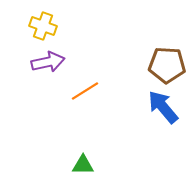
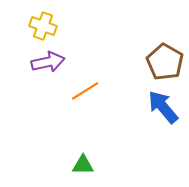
brown pentagon: moved 2 px left, 3 px up; rotated 27 degrees clockwise
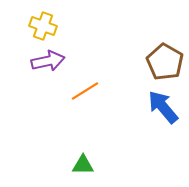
purple arrow: moved 1 px up
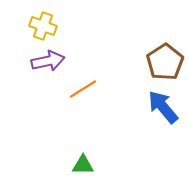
brown pentagon: rotated 9 degrees clockwise
orange line: moved 2 px left, 2 px up
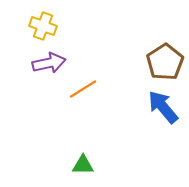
purple arrow: moved 1 px right, 2 px down
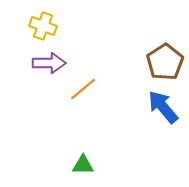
purple arrow: rotated 12 degrees clockwise
orange line: rotated 8 degrees counterclockwise
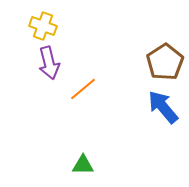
purple arrow: rotated 76 degrees clockwise
